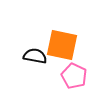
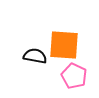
orange square: moved 2 px right; rotated 8 degrees counterclockwise
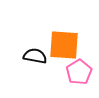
pink pentagon: moved 5 px right, 4 px up; rotated 15 degrees clockwise
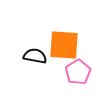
pink pentagon: moved 1 px left
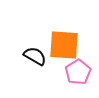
black semicircle: rotated 20 degrees clockwise
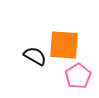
pink pentagon: moved 4 px down
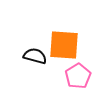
black semicircle: rotated 15 degrees counterclockwise
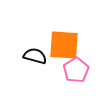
pink pentagon: moved 2 px left, 6 px up
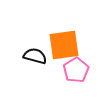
orange square: rotated 12 degrees counterclockwise
